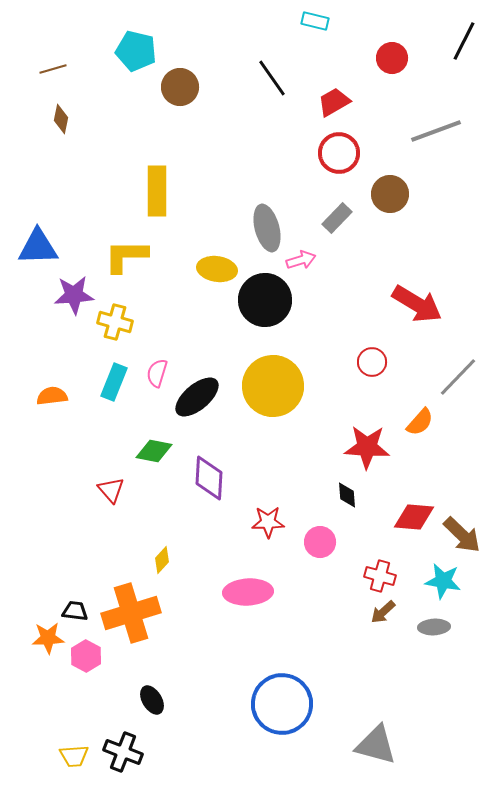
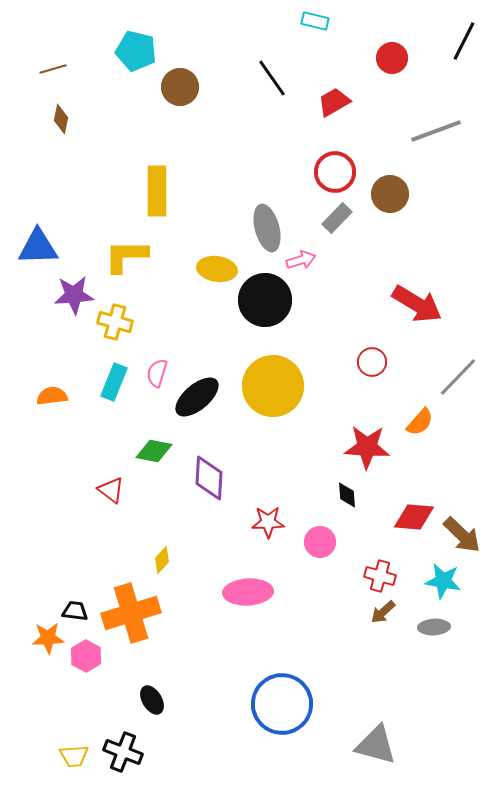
red circle at (339, 153): moved 4 px left, 19 px down
red triangle at (111, 490): rotated 12 degrees counterclockwise
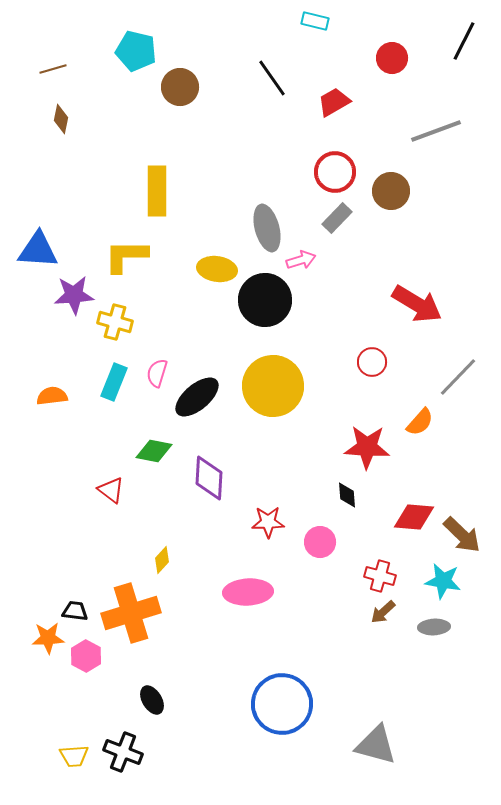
brown circle at (390, 194): moved 1 px right, 3 px up
blue triangle at (38, 247): moved 3 px down; rotated 6 degrees clockwise
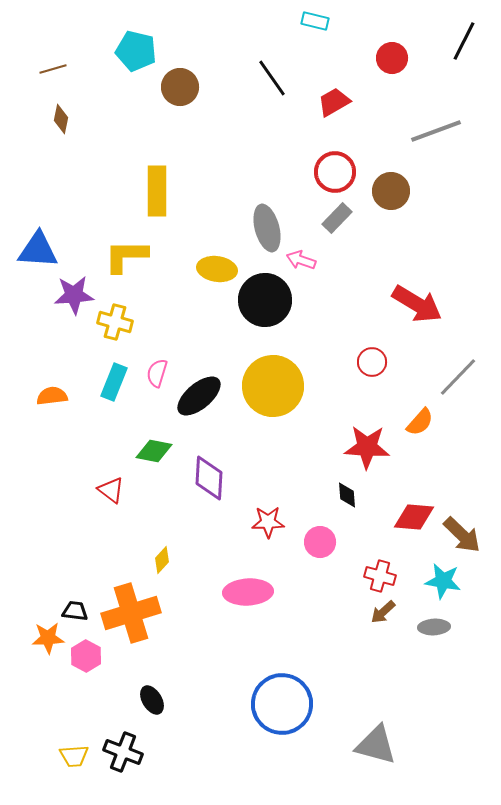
pink arrow at (301, 260): rotated 144 degrees counterclockwise
black ellipse at (197, 397): moved 2 px right, 1 px up
